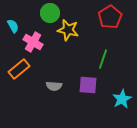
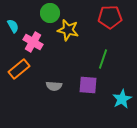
red pentagon: rotated 30 degrees clockwise
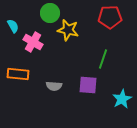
orange rectangle: moved 1 px left, 5 px down; rotated 45 degrees clockwise
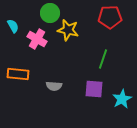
pink cross: moved 4 px right, 3 px up
purple square: moved 6 px right, 4 px down
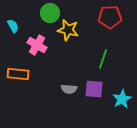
pink cross: moved 6 px down
gray semicircle: moved 15 px right, 3 px down
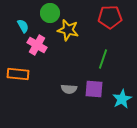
cyan semicircle: moved 10 px right
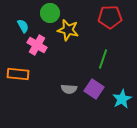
purple square: rotated 30 degrees clockwise
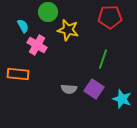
green circle: moved 2 px left, 1 px up
cyan star: rotated 24 degrees counterclockwise
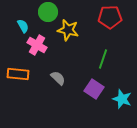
gray semicircle: moved 11 px left, 11 px up; rotated 140 degrees counterclockwise
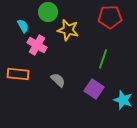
gray semicircle: moved 2 px down
cyan star: moved 1 px right, 1 px down
